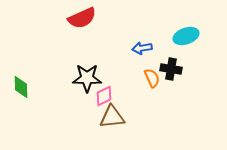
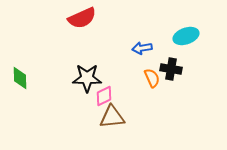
green diamond: moved 1 px left, 9 px up
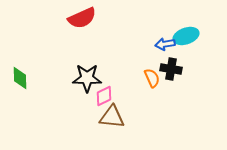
blue arrow: moved 23 px right, 4 px up
brown triangle: rotated 12 degrees clockwise
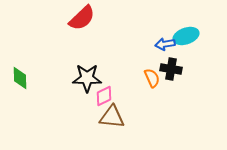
red semicircle: rotated 20 degrees counterclockwise
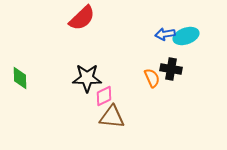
blue arrow: moved 10 px up
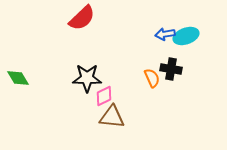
green diamond: moved 2 px left; rotated 30 degrees counterclockwise
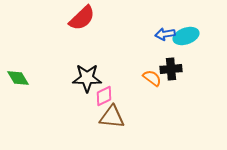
black cross: rotated 15 degrees counterclockwise
orange semicircle: rotated 30 degrees counterclockwise
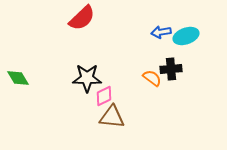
blue arrow: moved 4 px left, 2 px up
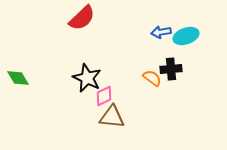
black star: rotated 24 degrees clockwise
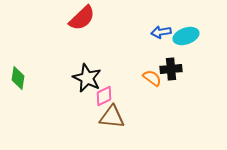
green diamond: rotated 40 degrees clockwise
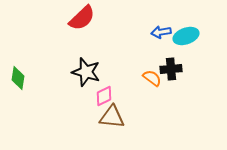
black star: moved 1 px left, 6 px up; rotated 8 degrees counterclockwise
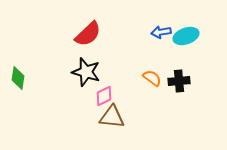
red semicircle: moved 6 px right, 16 px down
black cross: moved 8 px right, 12 px down
